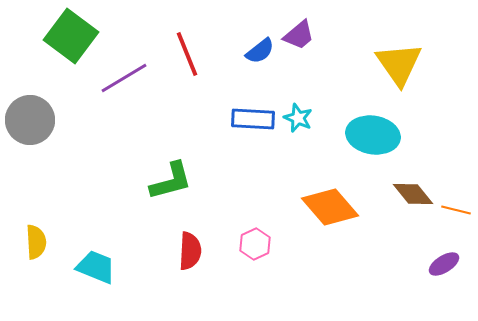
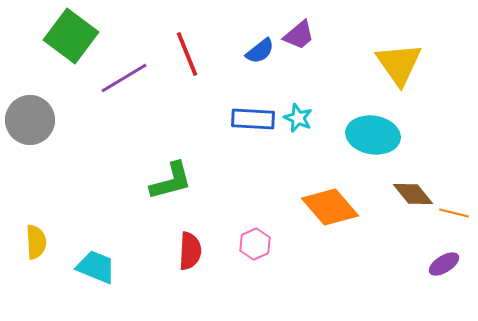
orange line: moved 2 px left, 3 px down
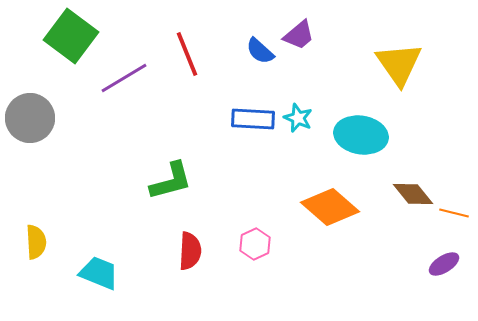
blue semicircle: rotated 80 degrees clockwise
gray circle: moved 2 px up
cyan ellipse: moved 12 px left
orange diamond: rotated 8 degrees counterclockwise
cyan trapezoid: moved 3 px right, 6 px down
